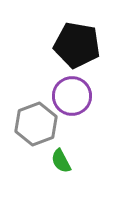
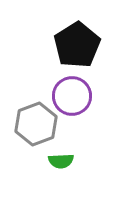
black pentagon: rotated 30 degrees clockwise
green semicircle: rotated 65 degrees counterclockwise
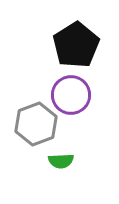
black pentagon: moved 1 px left
purple circle: moved 1 px left, 1 px up
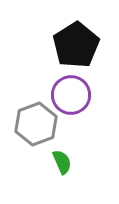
green semicircle: moved 1 px right, 1 px down; rotated 110 degrees counterclockwise
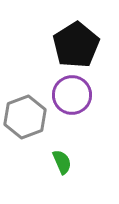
purple circle: moved 1 px right
gray hexagon: moved 11 px left, 7 px up
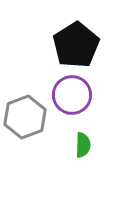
green semicircle: moved 21 px right, 17 px up; rotated 25 degrees clockwise
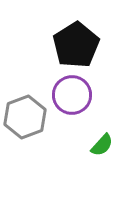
green semicircle: moved 19 px right; rotated 40 degrees clockwise
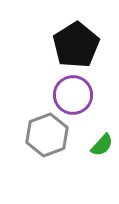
purple circle: moved 1 px right
gray hexagon: moved 22 px right, 18 px down
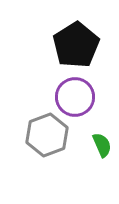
purple circle: moved 2 px right, 2 px down
green semicircle: rotated 65 degrees counterclockwise
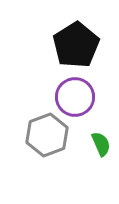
green semicircle: moved 1 px left, 1 px up
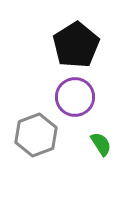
gray hexagon: moved 11 px left
green semicircle: rotated 10 degrees counterclockwise
